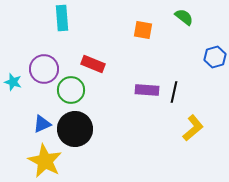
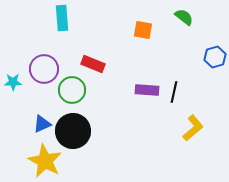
cyan star: rotated 18 degrees counterclockwise
green circle: moved 1 px right
black circle: moved 2 px left, 2 px down
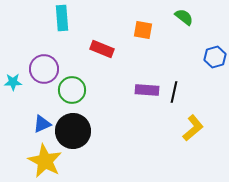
red rectangle: moved 9 px right, 15 px up
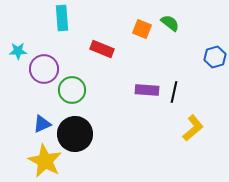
green semicircle: moved 14 px left, 6 px down
orange square: moved 1 px left, 1 px up; rotated 12 degrees clockwise
cyan star: moved 5 px right, 31 px up
black circle: moved 2 px right, 3 px down
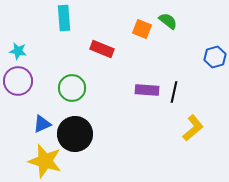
cyan rectangle: moved 2 px right
green semicircle: moved 2 px left, 2 px up
cyan star: rotated 12 degrees clockwise
purple circle: moved 26 px left, 12 px down
green circle: moved 2 px up
yellow star: rotated 12 degrees counterclockwise
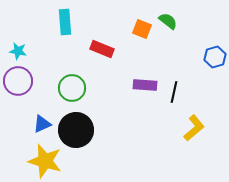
cyan rectangle: moved 1 px right, 4 px down
purple rectangle: moved 2 px left, 5 px up
yellow L-shape: moved 1 px right
black circle: moved 1 px right, 4 px up
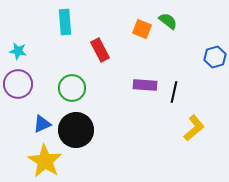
red rectangle: moved 2 px left, 1 px down; rotated 40 degrees clockwise
purple circle: moved 3 px down
yellow star: rotated 16 degrees clockwise
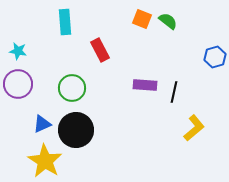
orange square: moved 10 px up
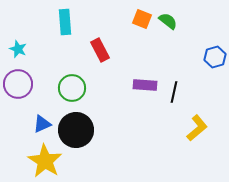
cyan star: moved 2 px up; rotated 12 degrees clockwise
yellow L-shape: moved 3 px right
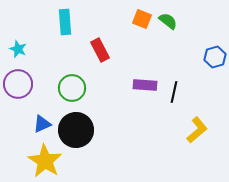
yellow L-shape: moved 2 px down
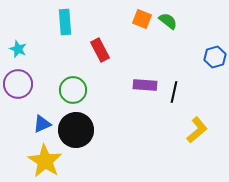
green circle: moved 1 px right, 2 px down
